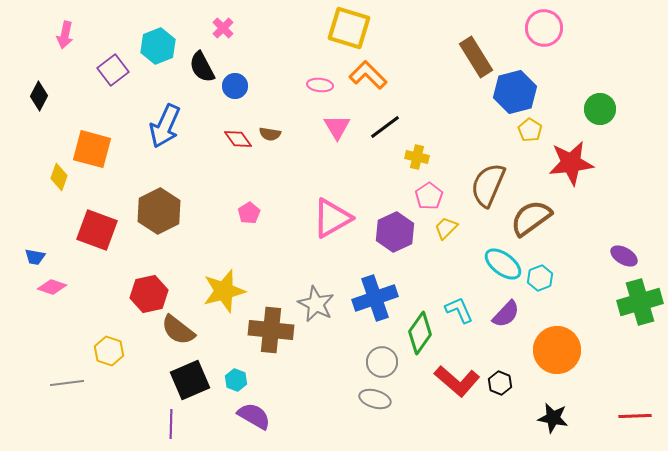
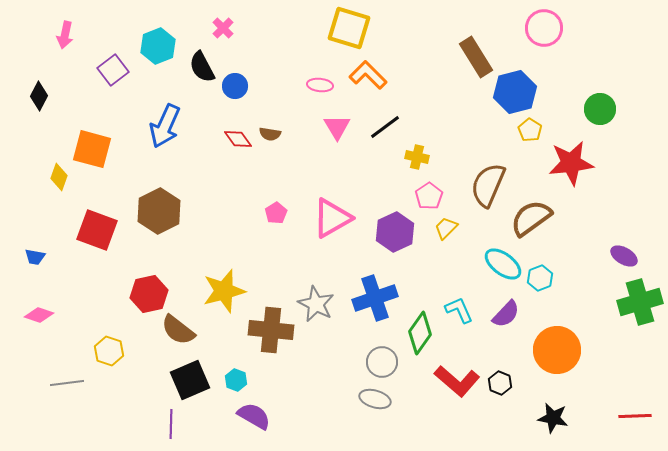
pink pentagon at (249, 213): moved 27 px right
pink diamond at (52, 287): moved 13 px left, 28 px down
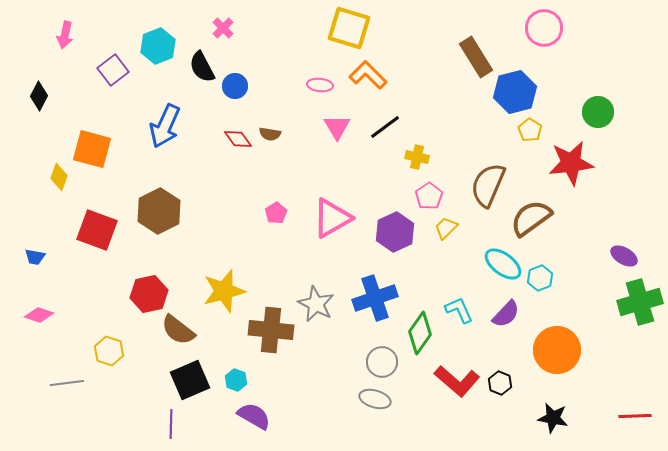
green circle at (600, 109): moved 2 px left, 3 px down
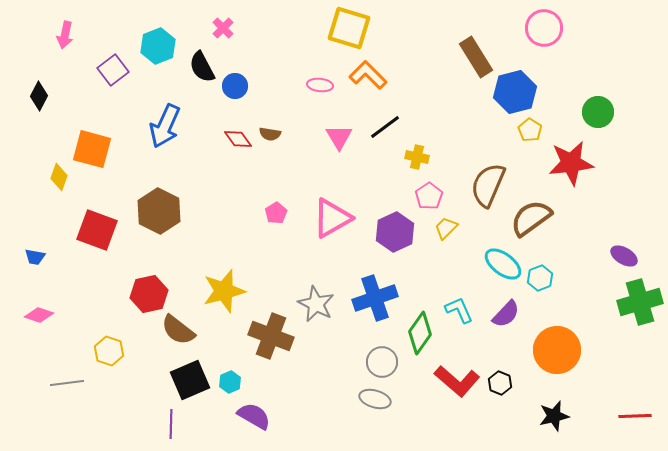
pink triangle at (337, 127): moved 2 px right, 10 px down
brown hexagon at (159, 211): rotated 6 degrees counterclockwise
brown cross at (271, 330): moved 6 px down; rotated 15 degrees clockwise
cyan hexagon at (236, 380): moved 6 px left, 2 px down; rotated 15 degrees clockwise
black star at (553, 418): moved 1 px right, 2 px up; rotated 24 degrees counterclockwise
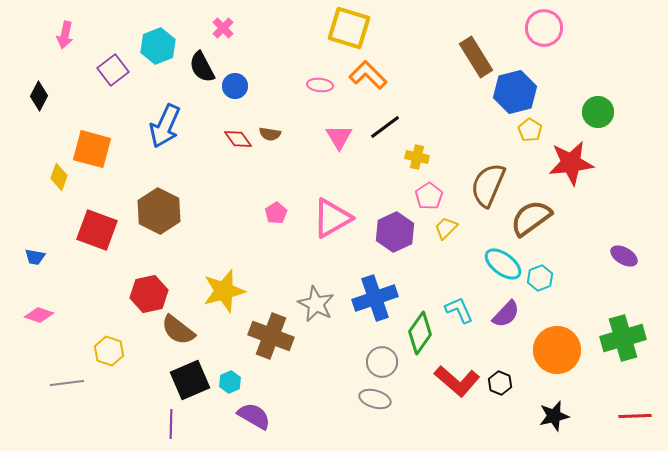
green cross at (640, 302): moved 17 px left, 36 px down
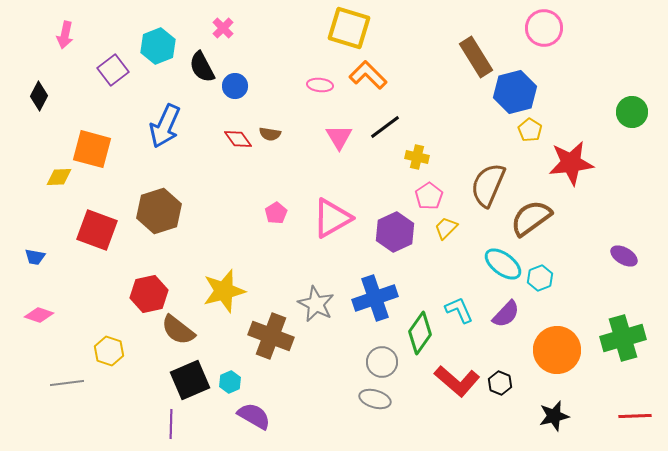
green circle at (598, 112): moved 34 px right
yellow diamond at (59, 177): rotated 68 degrees clockwise
brown hexagon at (159, 211): rotated 15 degrees clockwise
